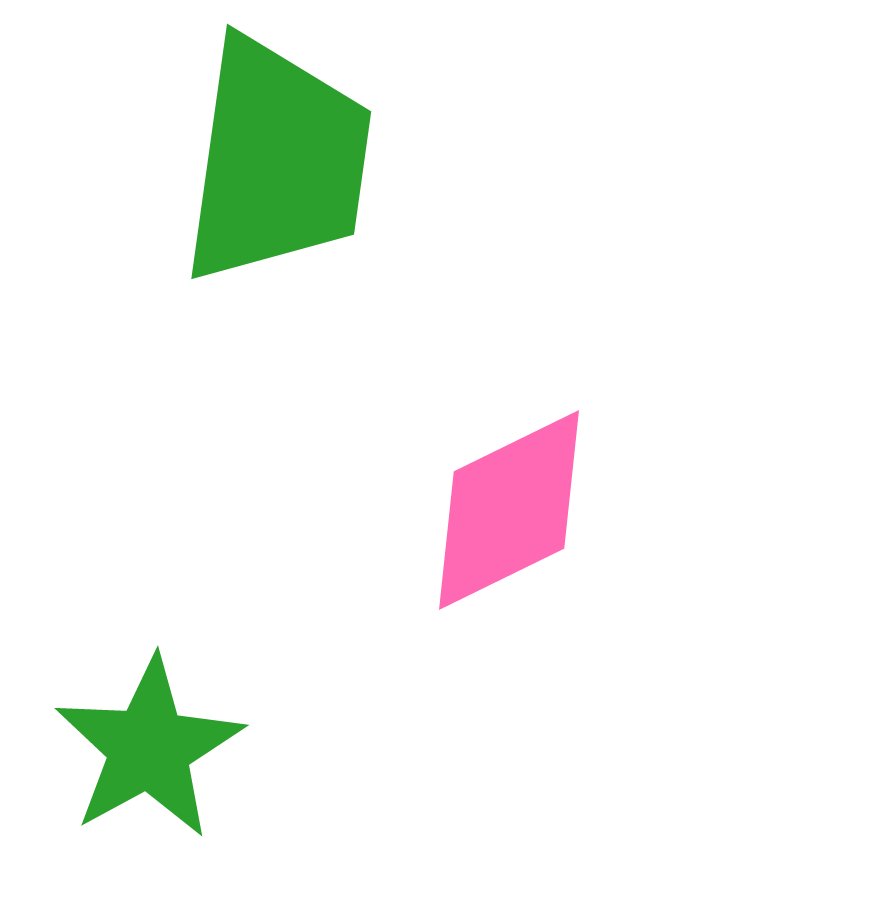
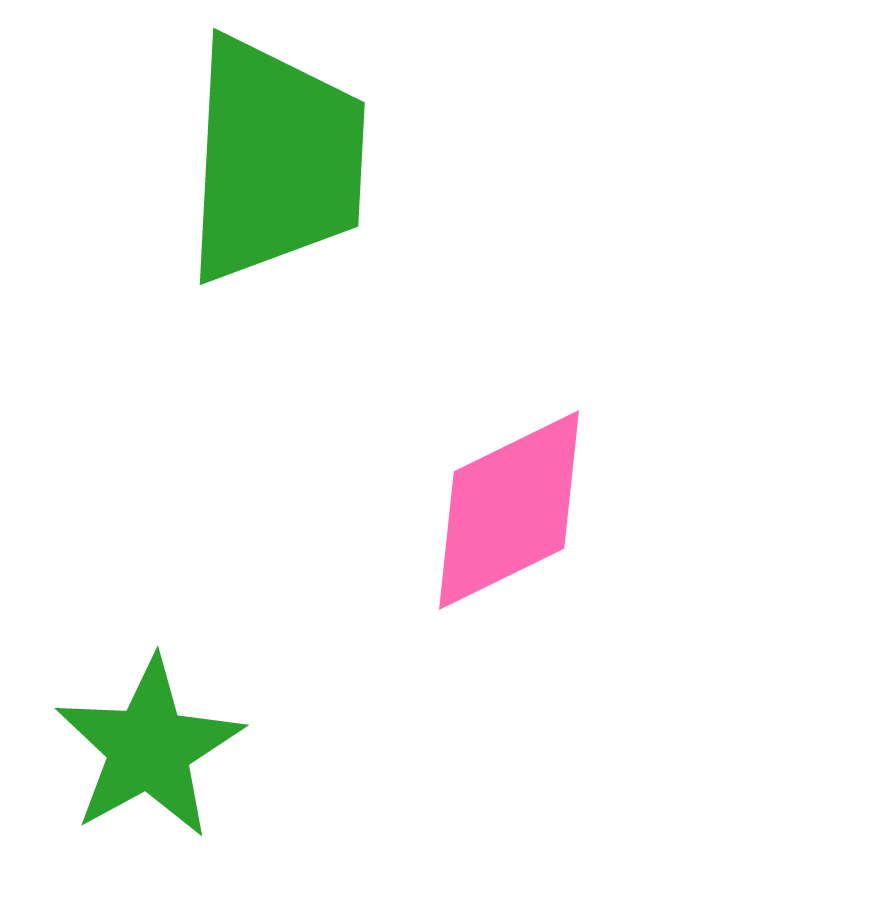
green trapezoid: moved 2 px left, 1 px up; rotated 5 degrees counterclockwise
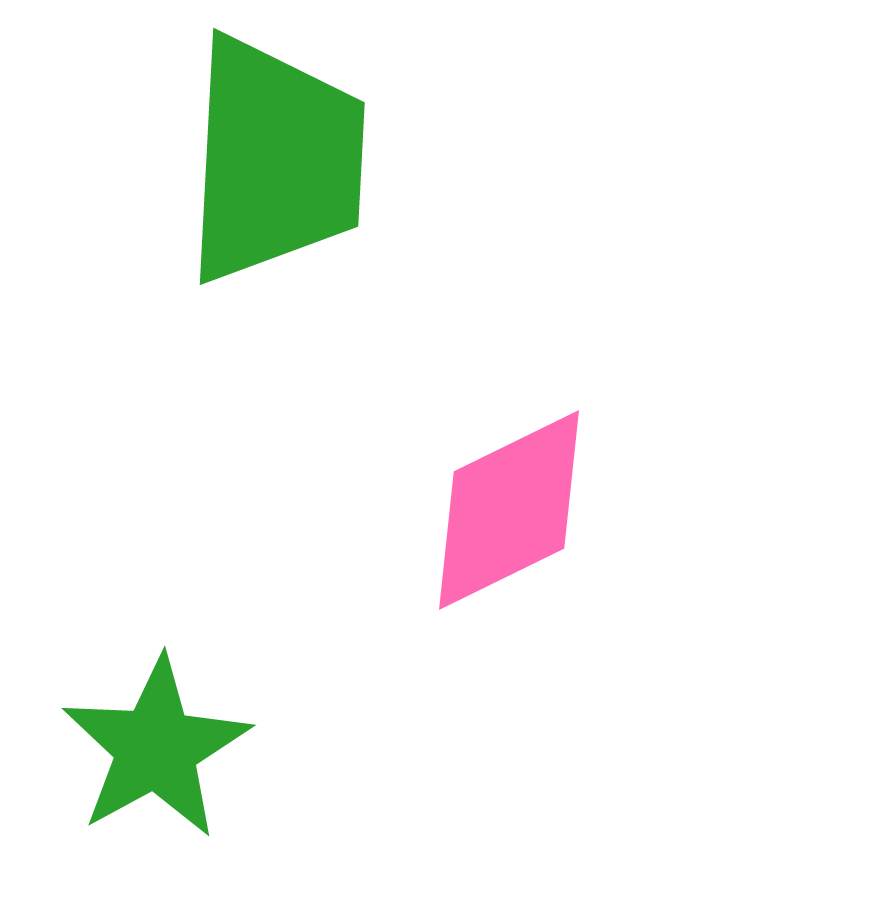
green star: moved 7 px right
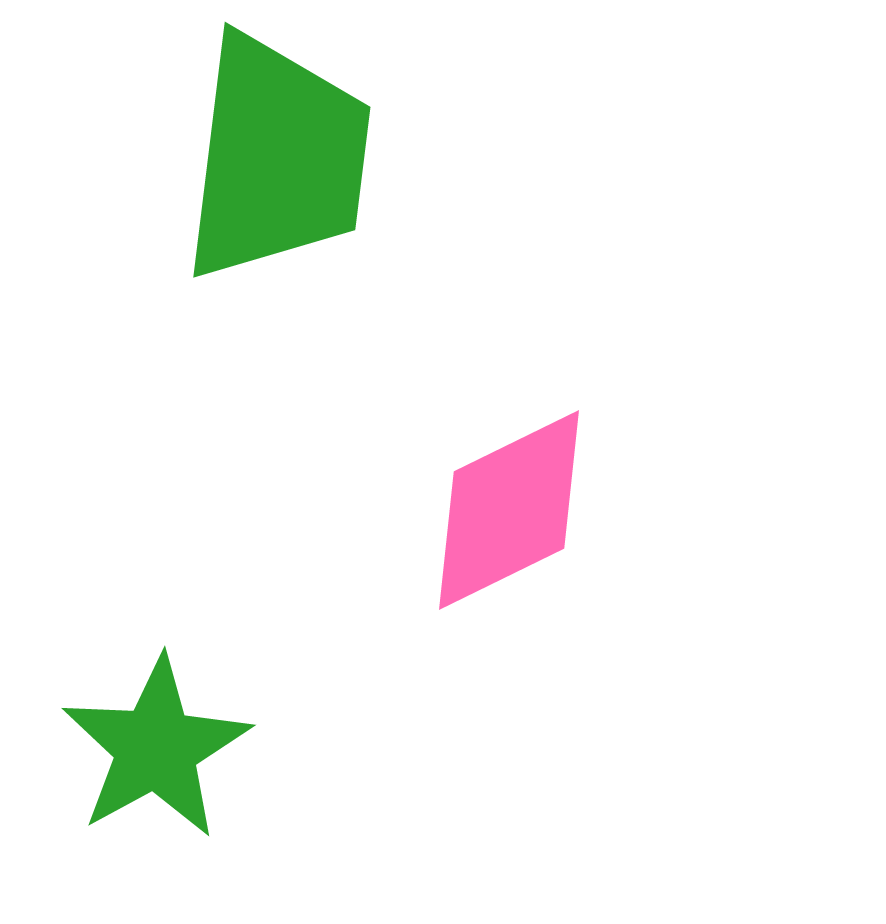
green trapezoid: moved 2 px right, 2 px up; rotated 4 degrees clockwise
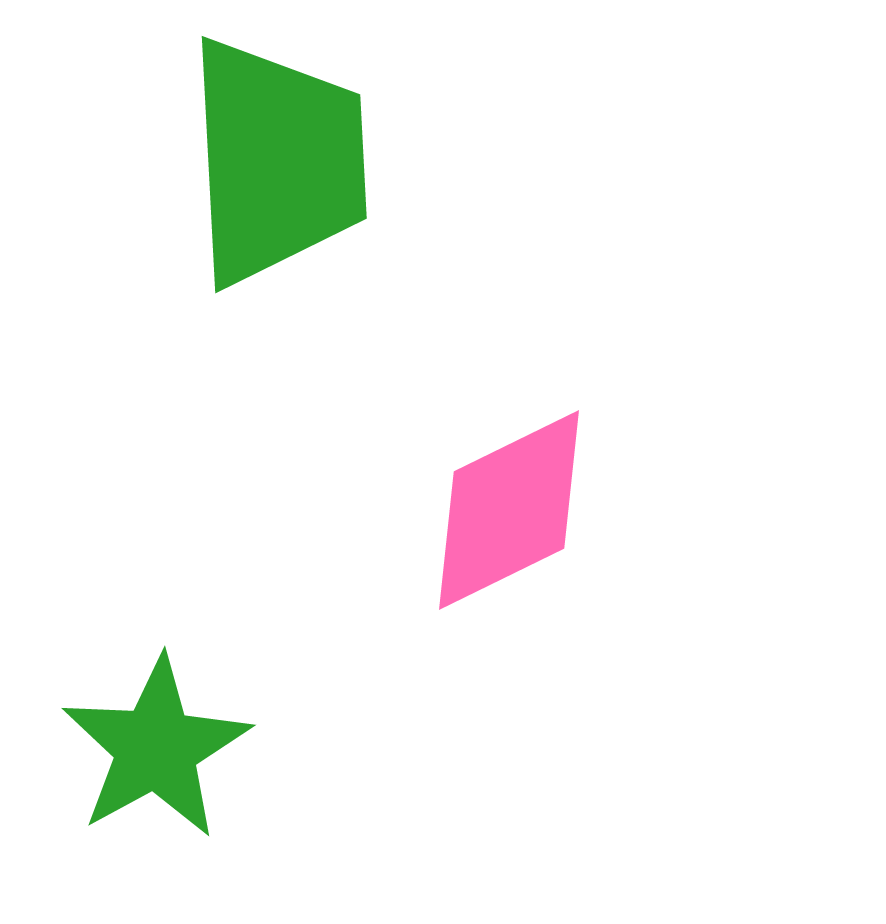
green trapezoid: moved 3 px down; rotated 10 degrees counterclockwise
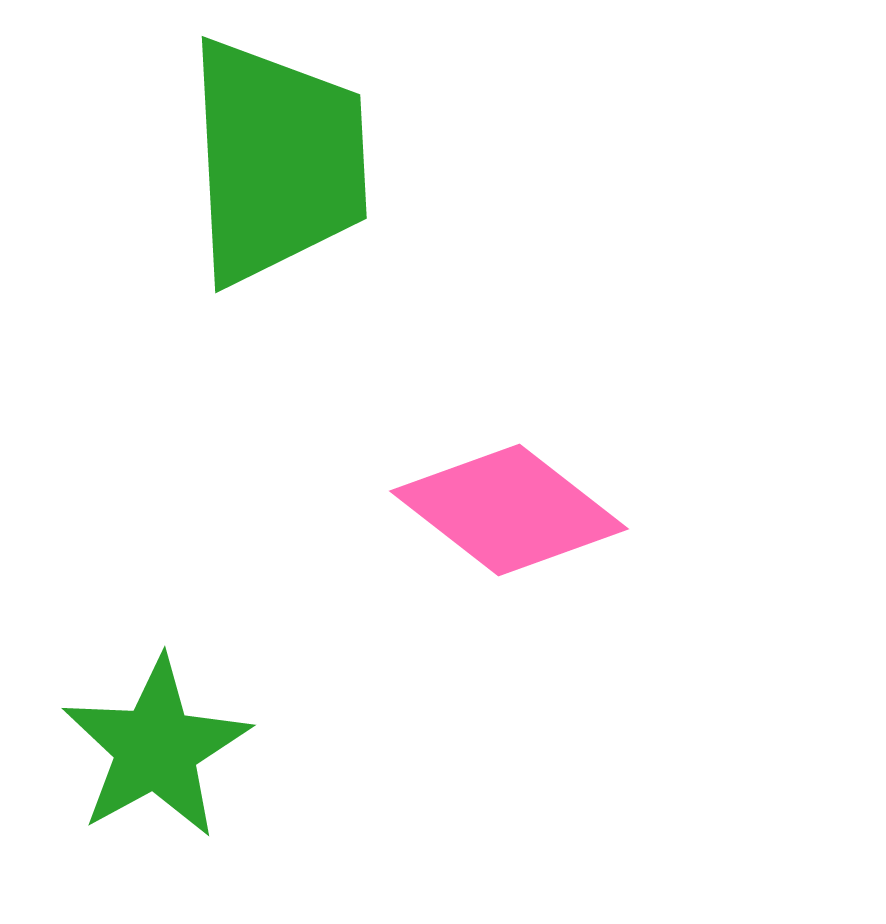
pink diamond: rotated 64 degrees clockwise
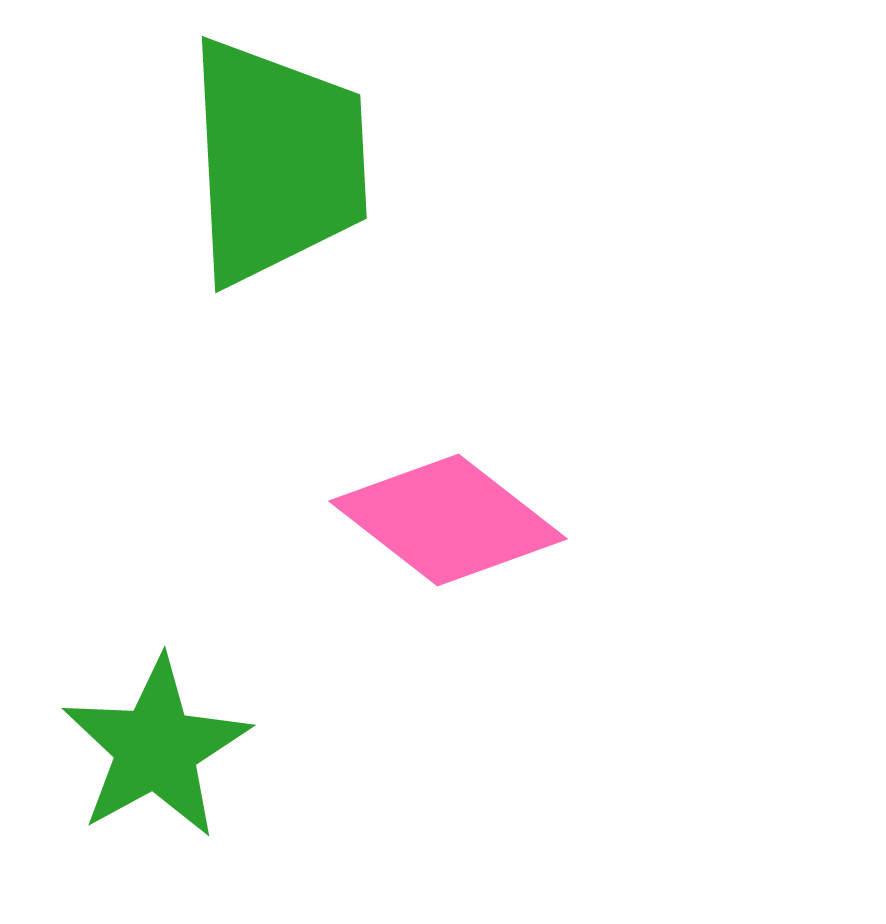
pink diamond: moved 61 px left, 10 px down
